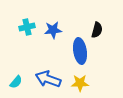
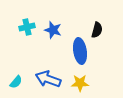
blue star: rotated 24 degrees clockwise
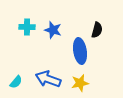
cyan cross: rotated 14 degrees clockwise
yellow star: rotated 12 degrees counterclockwise
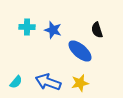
black semicircle: rotated 147 degrees clockwise
blue ellipse: rotated 40 degrees counterclockwise
blue arrow: moved 3 px down
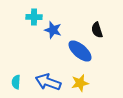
cyan cross: moved 7 px right, 10 px up
cyan semicircle: rotated 144 degrees clockwise
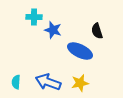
black semicircle: moved 1 px down
blue ellipse: rotated 15 degrees counterclockwise
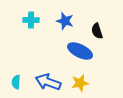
cyan cross: moved 3 px left, 3 px down
blue star: moved 12 px right, 9 px up
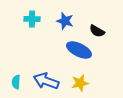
cyan cross: moved 1 px right, 1 px up
black semicircle: rotated 42 degrees counterclockwise
blue ellipse: moved 1 px left, 1 px up
blue arrow: moved 2 px left, 1 px up
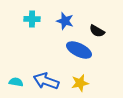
cyan semicircle: rotated 96 degrees clockwise
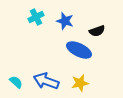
cyan cross: moved 4 px right, 2 px up; rotated 28 degrees counterclockwise
black semicircle: rotated 49 degrees counterclockwise
cyan semicircle: rotated 32 degrees clockwise
